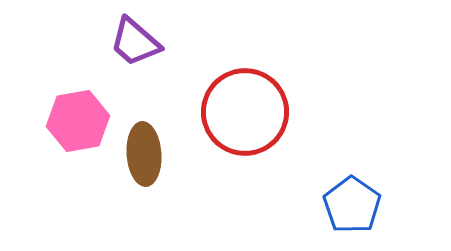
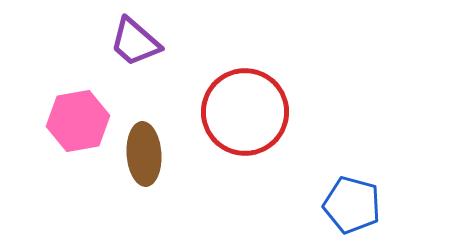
blue pentagon: rotated 20 degrees counterclockwise
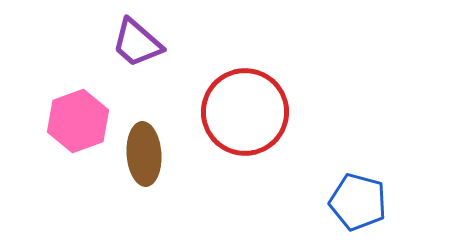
purple trapezoid: moved 2 px right, 1 px down
pink hexagon: rotated 10 degrees counterclockwise
blue pentagon: moved 6 px right, 3 px up
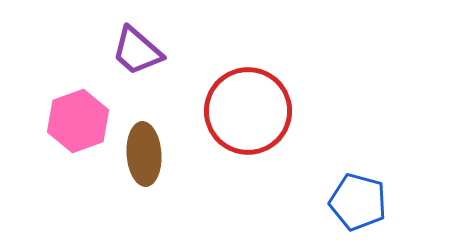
purple trapezoid: moved 8 px down
red circle: moved 3 px right, 1 px up
